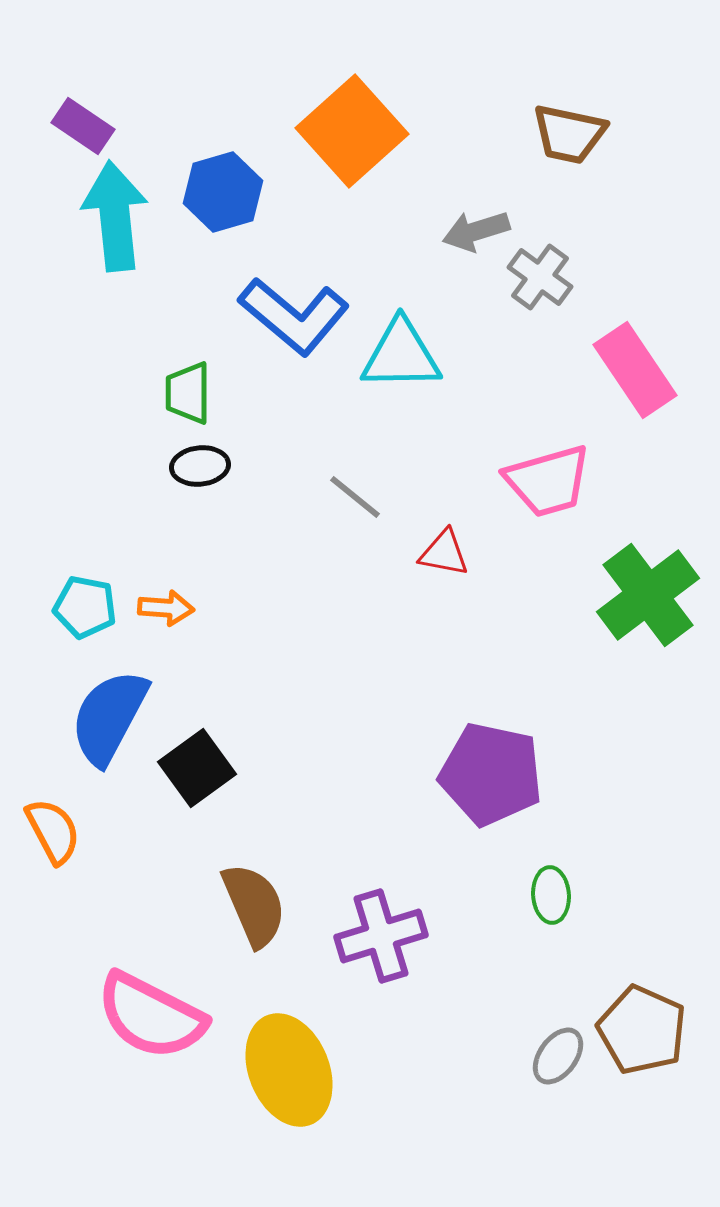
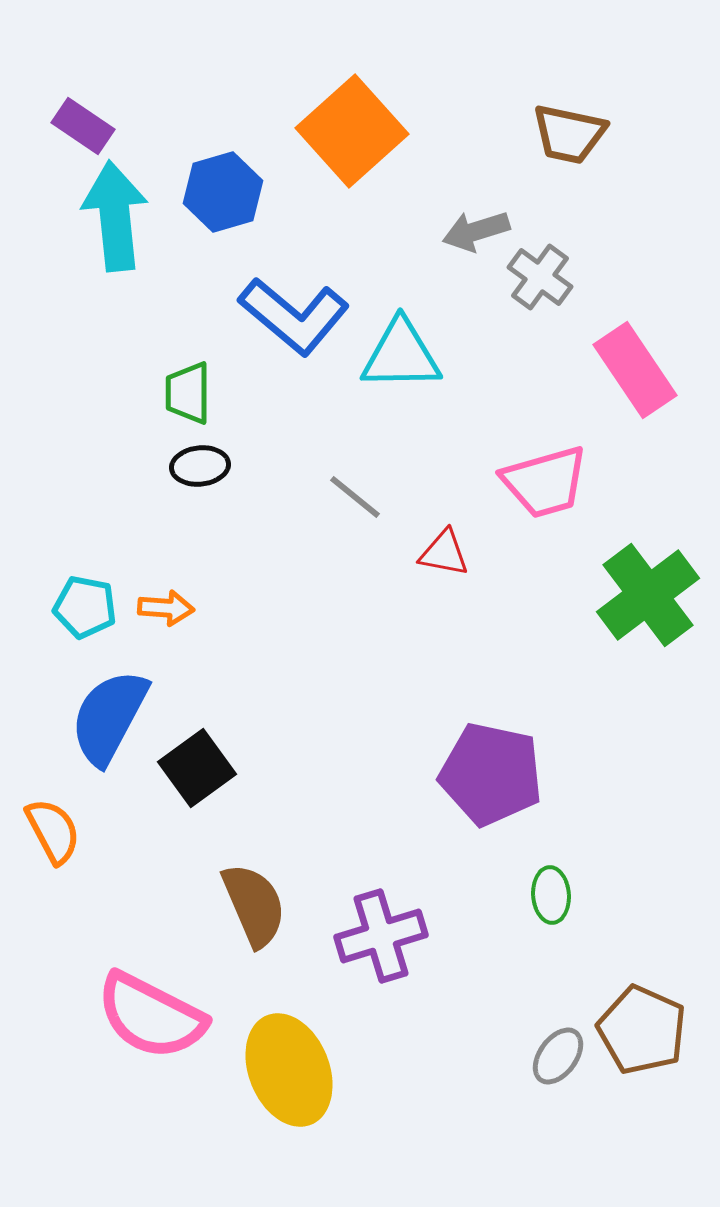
pink trapezoid: moved 3 px left, 1 px down
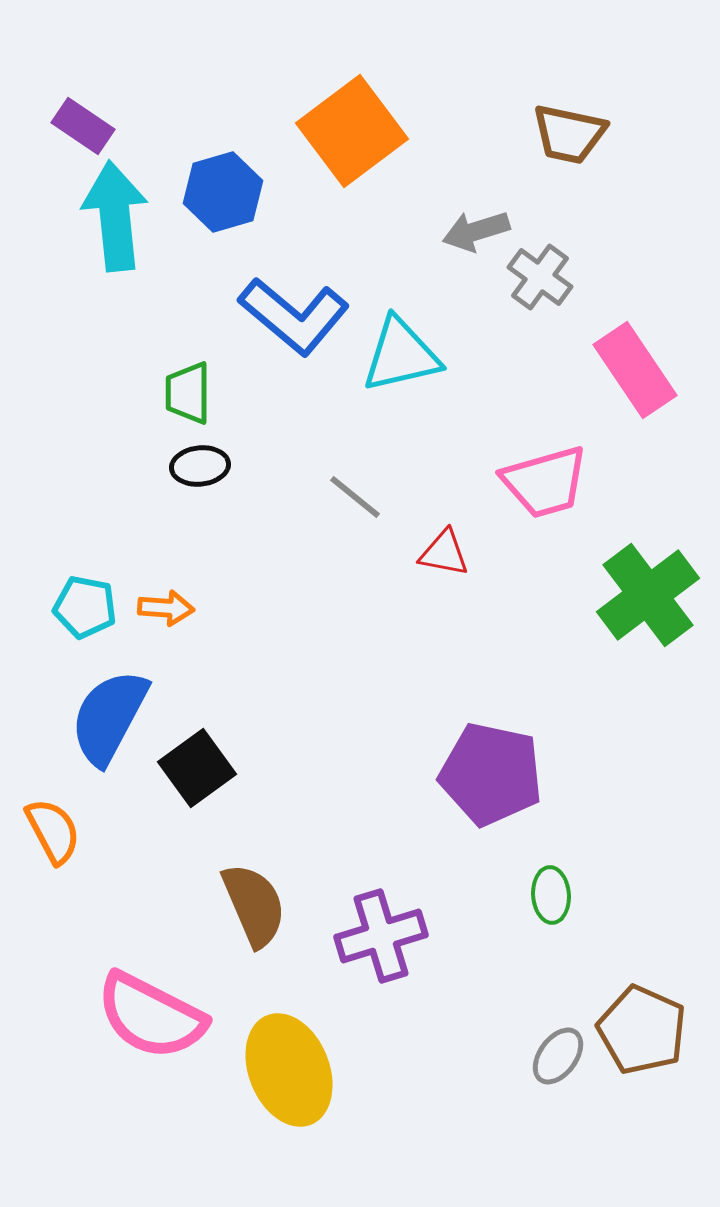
orange square: rotated 5 degrees clockwise
cyan triangle: rotated 12 degrees counterclockwise
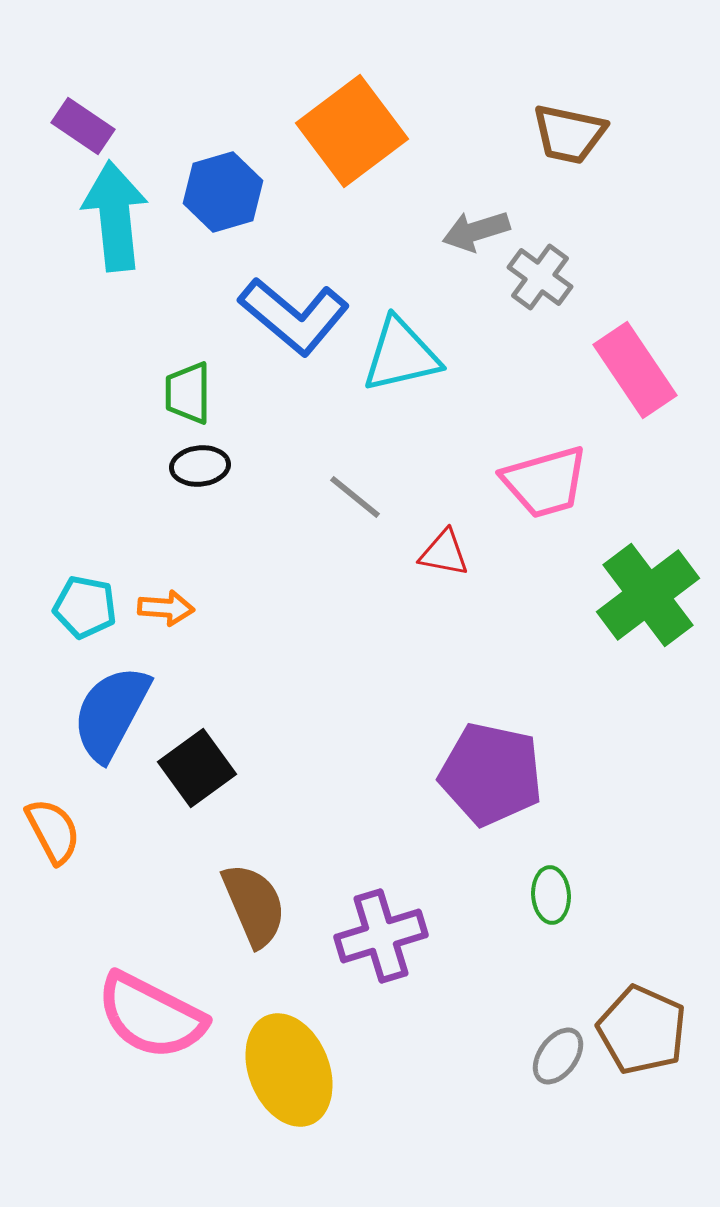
blue semicircle: moved 2 px right, 4 px up
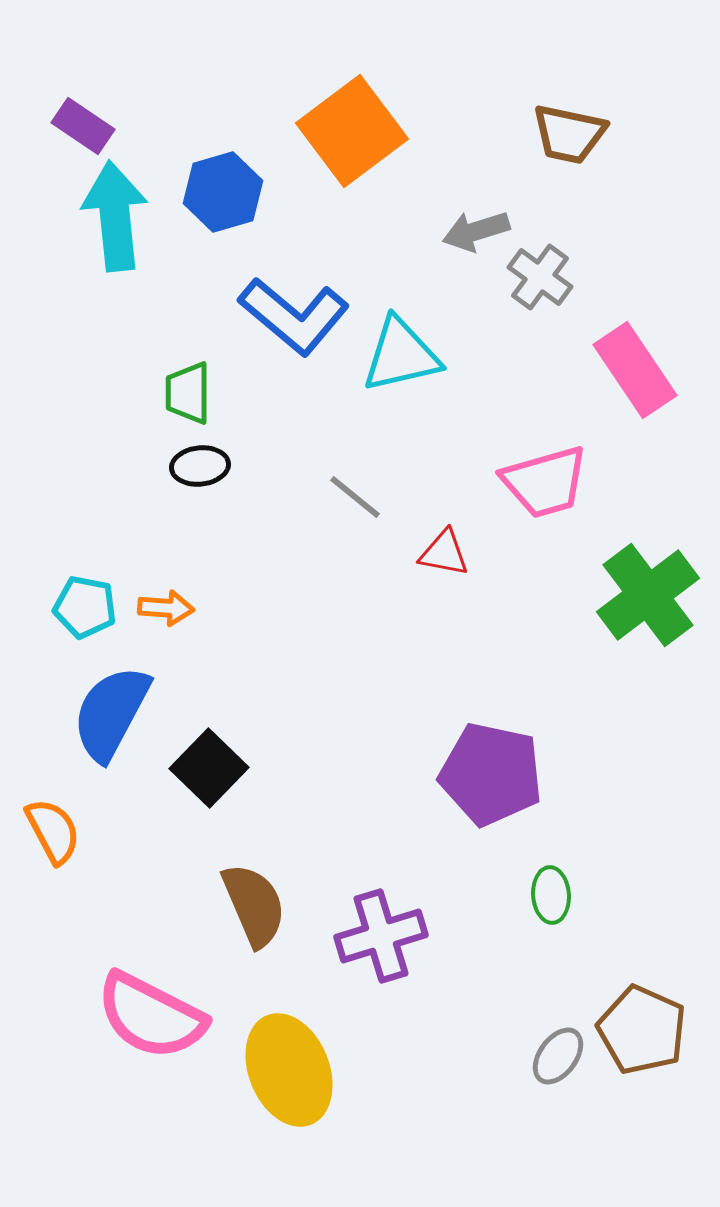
black square: moved 12 px right; rotated 10 degrees counterclockwise
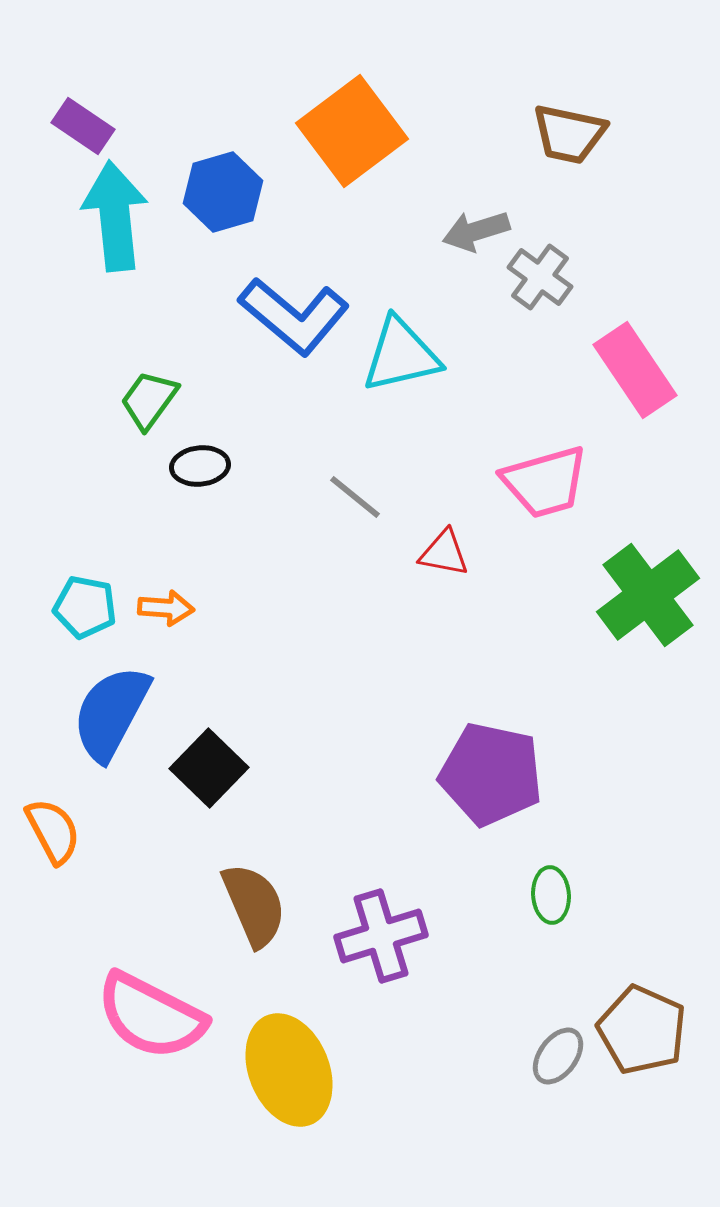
green trapezoid: moved 39 px left, 7 px down; rotated 36 degrees clockwise
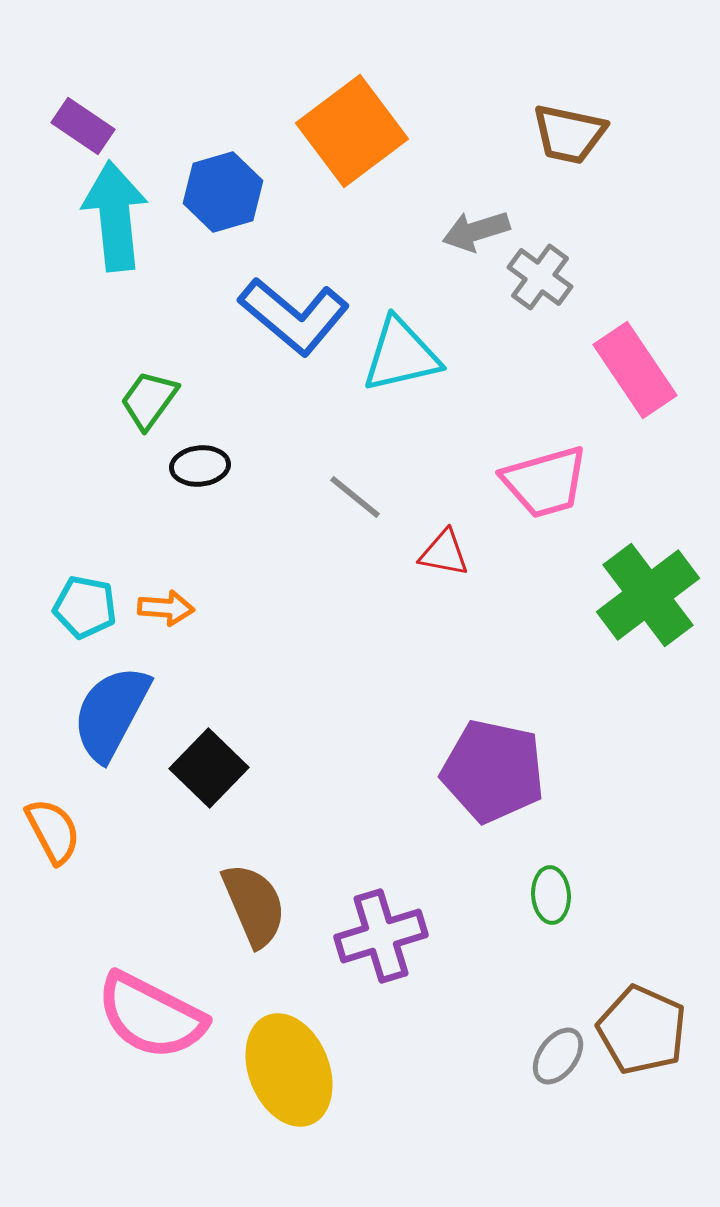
purple pentagon: moved 2 px right, 3 px up
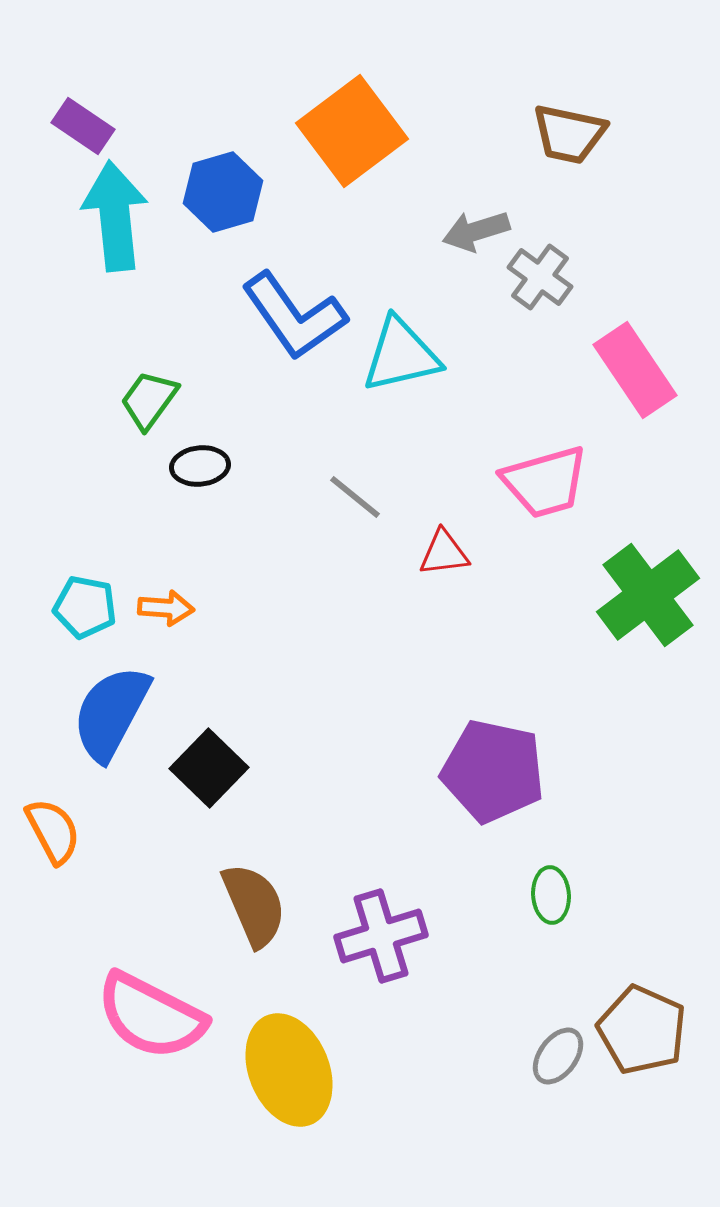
blue L-shape: rotated 15 degrees clockwise
red triangle: rotated 18 degrees counterclockwise
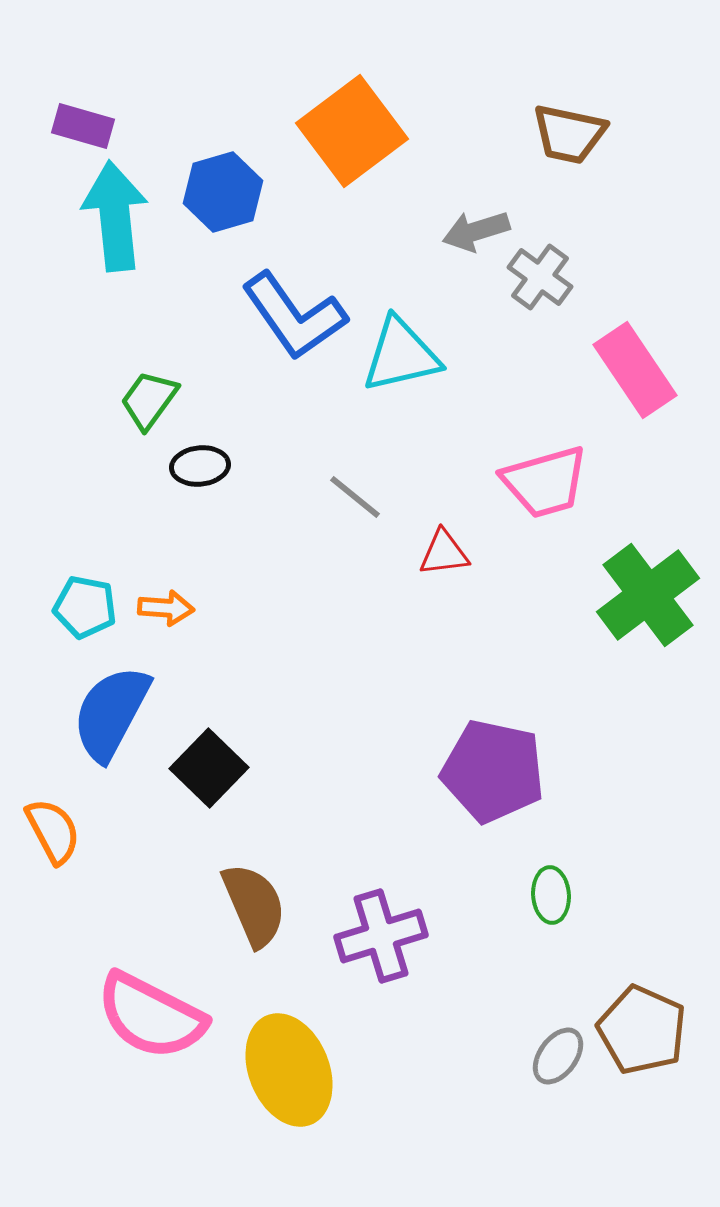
purple rectangle: rotated 18 degrees counterclockwise
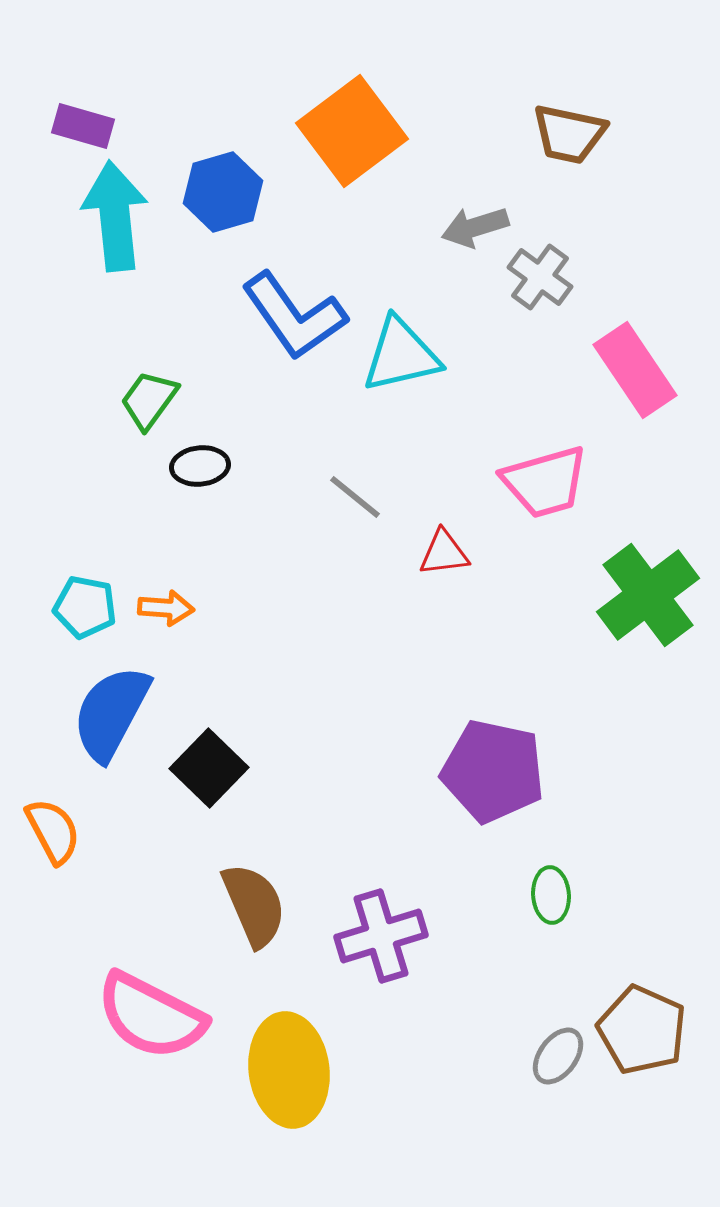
gray arrow: moved 1 px left, 4 px up
yellow ellipse: rotated 15 degrees clockwise
